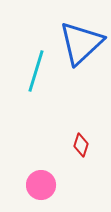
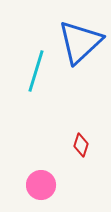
blue triangle: moved 1 px left, 1 px up
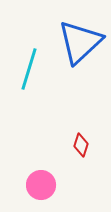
cyan line: moved 7 px left, 2 px up
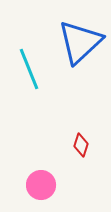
cyan line: rotated 39 degrees counterclockwise
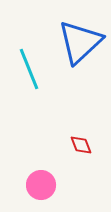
red diamond: rotated 40 degrees counterclockwise
